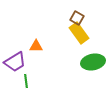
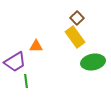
brown square: rotated 16 degrees clockwise
yellow rectangle: moved 4 px left, 4 px down
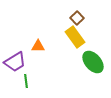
orange triangle: moved 2 px right
green ellipse: rotated 60 degrees clockwise
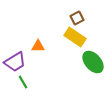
brown square: rotated 16 degrees clockwise
yellow rectangle: rotated 20 degrees counterclockwise
green line: moved 3 px left, 1 px down; rotated 24 degrees counterclockwise
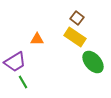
brown square: rotated 24 degrees counterclockwise
orange triangle: moved 1 px left, 7 px up
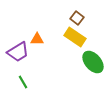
purple trapezoid: moved 3 px right, 10 px up
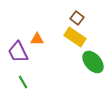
purple trapezoid: rotated 95 degrees clockwise
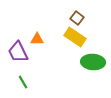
green ellipse: rotated 45 degrees counterclockwise
